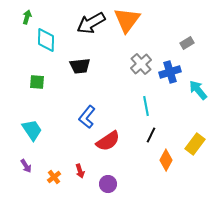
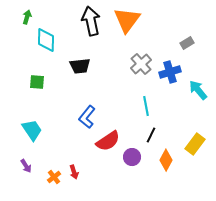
black arrow: moved 2 px up; rotated 108 degrees clockwise
red arrow: moved 6 px left, 1 px down
purple circle: moved 24 px right, 27 px up
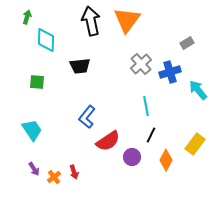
purple arrow: moved 8 px right, 3 px down
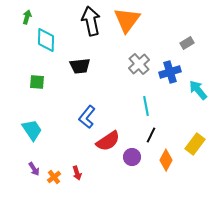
gray cross: moved 2 px left
red arrow: moved 3 px right, 1 px down
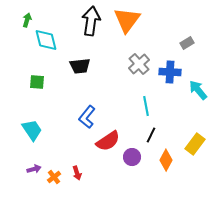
green arrow: moved 3 px down
black arrow: rotated 20 degrees clockwise
cyan diamond: rotated 15 degrees counterclockwise
blue cross: rotated 20 degrees clockwise
purple arrow: rotated 72 degrees counterclockwise
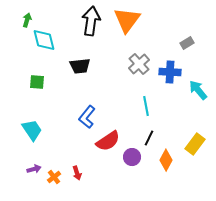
cyan diamond: moved 2 px left
black line: moved 2 px left, 3 px down
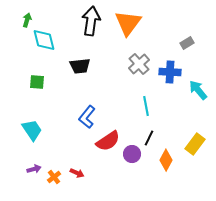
orange triangle: moved 1 px right, 3 px down
purple circle: moved 3 px up
red arrow: rotated 48 degrees counterclockwise
